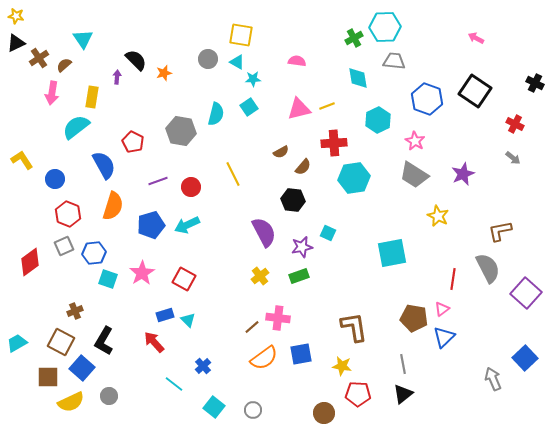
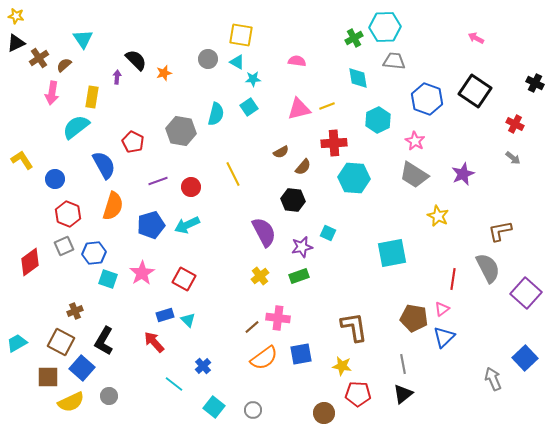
cyan hexagon at (354, 178): rotated 12 degrees clockwise
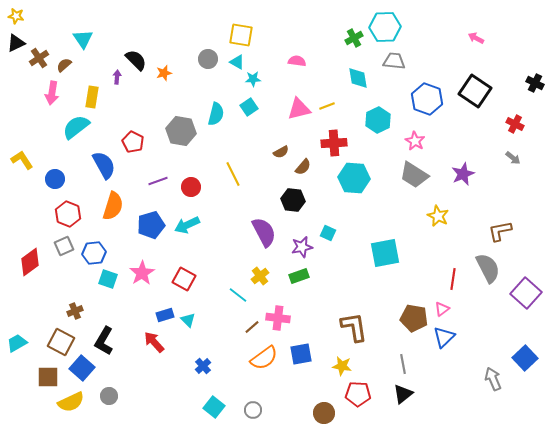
cyan square at (392, 253): moved 7 px left
cyan line at (174, 384): moved 64 px right, 89 px up
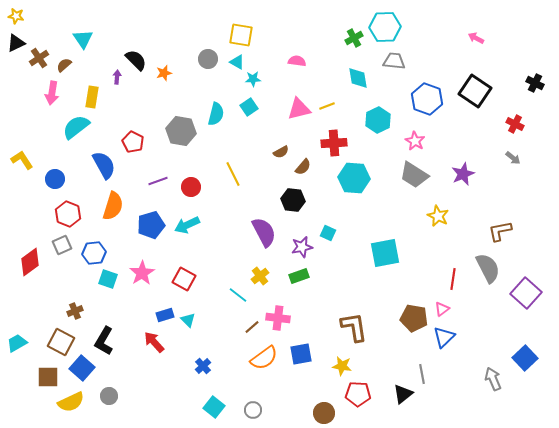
gray square at (64, 246): moved 2 px left, 1 px up
gray line at (403, 364): moved 19 px right, 10 px down
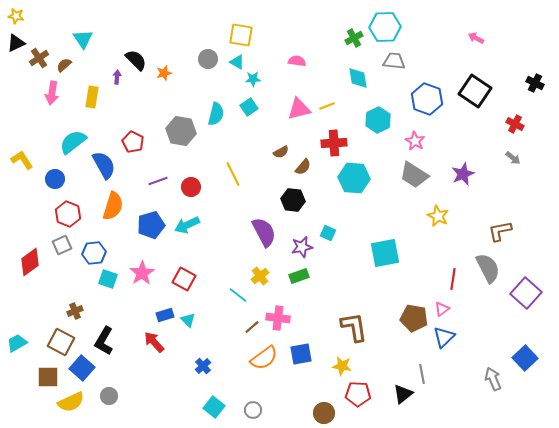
cyan semicircle at (76, 127): moved 3 px left, 15 px down
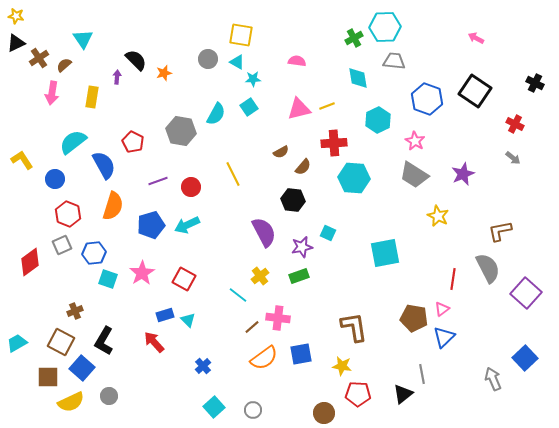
cyan semicircle at (216, 114): rotated 15 degrees clockwise
cyan square at (214, 407): rotated 10 degrees clockwise
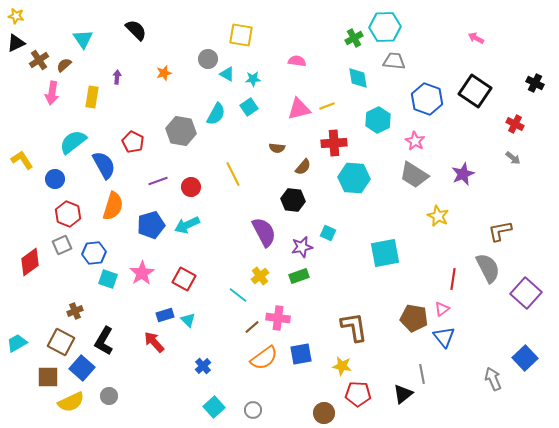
brown cross at (39, 58): moved 2 px down
black semicircle at (136, 60): moved 30 px up
cyan triangle at (237, 62): moved 10 px left, 12 px down
brown semicircle at (281, 152): moved 4 px left, 4 px up; rotated 35 degrees clockwise
blue triangle at (444, 337): rotated 25 degrees counterclockwise
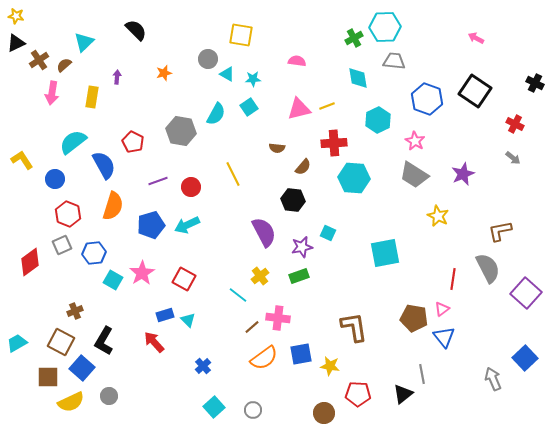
cyan triangle at (83, 39): moved 1 px right, 3 px down; rotated 20 degrees clockwise
cyan square at (108, 279): moved 5 px right, 1 px down; rotated 12 degrees clockwise
yellow star at (342, 366): moved 12 px left
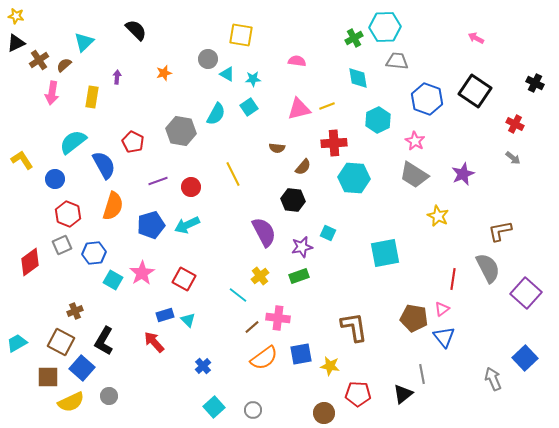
gray trapezoid at (394, 61): moved 3 px right
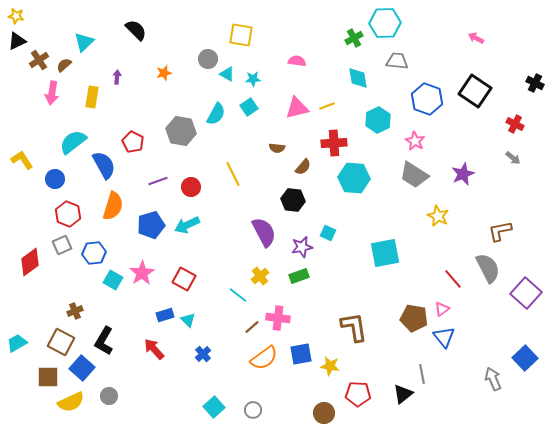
cyan hexagon at (385, 27): moved 4 px up
black triangle at (16, 43): moved 1 px right, 2 px up
pink triangle at (299, 109): moved 2 px left, 1 px up
red line at (453, 279): rotated 50 degrees counterclockwise
red arrow at (154, 342): moved 7 px down
blue cross at (203, 366): moved 12 px up
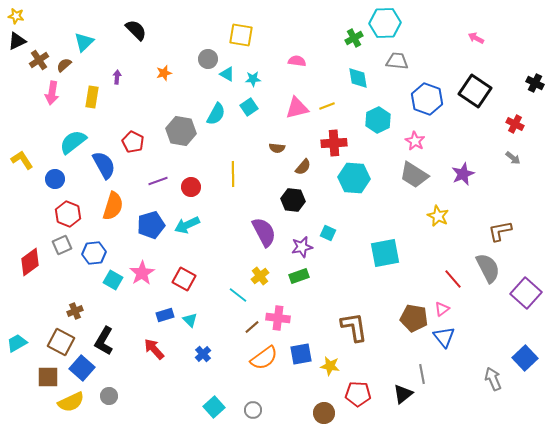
yellow line at (233, 174): rotated 25 degrees clockwise
cyan triangle at (188, 320): moved 2 px right
